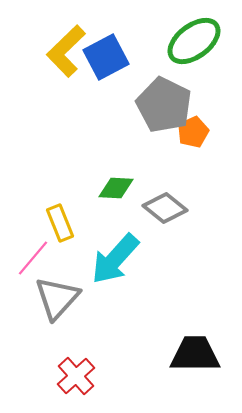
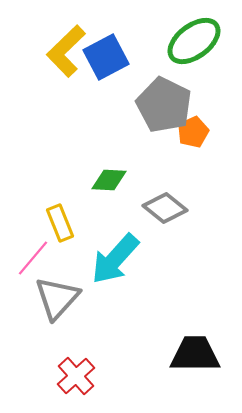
green diamond: moved 7 px left, 8 px up
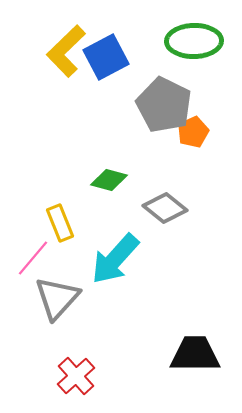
green ellipse: rotated 36 degrees clockwise
green diamond: rotated 12 degrees clockwise
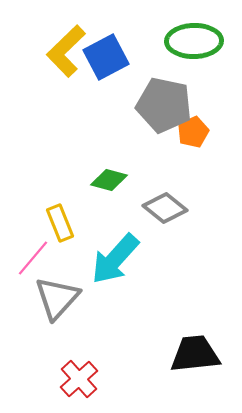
gray pentagon: rotated 14 degrees counterclockwise
black trapezoid: rotated 6 degrees counterclockwise
red cross: moved 3 px right, 3 px down
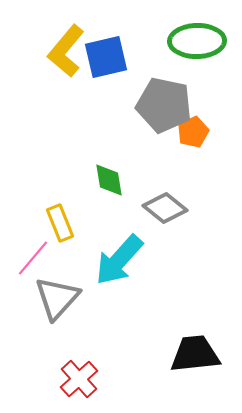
green ellipse: moved 3 px right
yellow L-shape: rotated 6 degrees counterclockwise
blue square: rotated 15 degrees clockwise
green diamond: rotated 66 degrees clockwise
cyan arrow: moved 4 px right, 1 px down
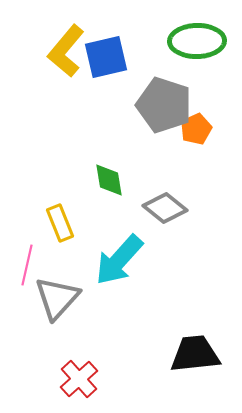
gray pentagon: rotated 6 degrees clockwise
orange pentagon: moved 3 px right, 3 px up
pink line: moved 6 px left, 7 px down; rotated 27 degrees counterclockwise
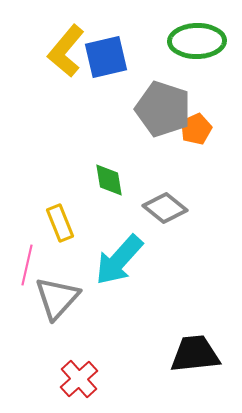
gray pentagon: moved 1 px left, 4 px down
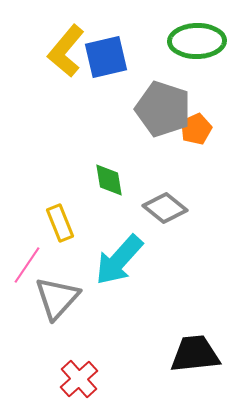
pink line: rotated 21 degrees clockwise
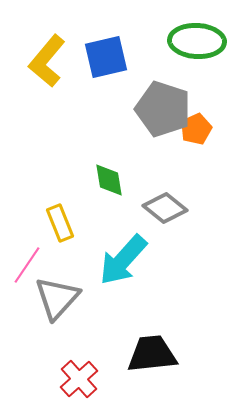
green ellipse: rotated 4 degrees clockwise
yellow L-shape: moved 19 px left, 10 px down
cyan arrow: moved 4 px right
black trapezoid: moved 43 px left
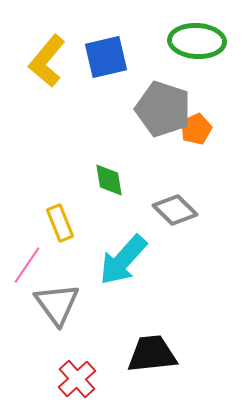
gray diamond: moved 10 px right, 2 px down; rotated 6 degrees clockwise
gray triangle: moved 6 px down; rotated 18 degrees counterclockwise
red cross: moved 2 px left
